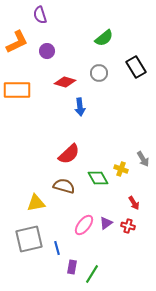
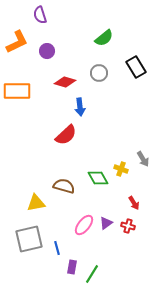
orange rectangle: moved 1 px down
red semicircle: moved 3 px left, 19 px up
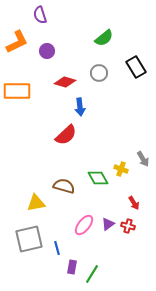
purple triangle: moved 2 px right, 1 px down
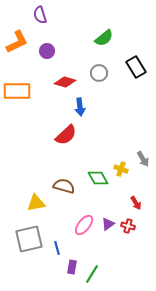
red arrow: moved 2 px right
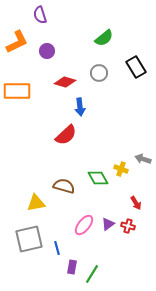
gray arrow: rotated 140 degrees clockwise
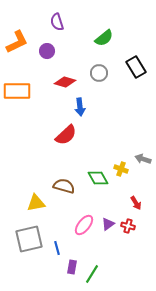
purple semicircle: moved 17 px right, 7 px down
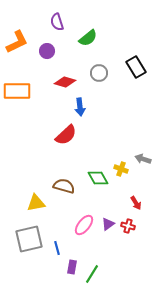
green semicircle: moved 16 px left
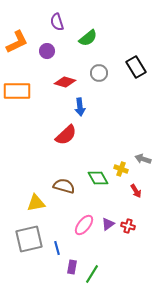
red arrow: moved 12 px up
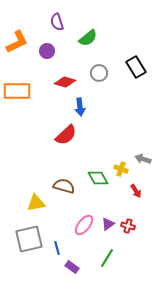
purple rectangle: rotated 64 degrees counterclockwise
green line: moved 15 px right, 16 px up
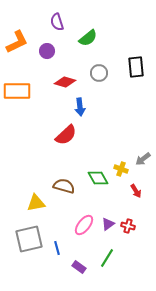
black rectangle: rotated 25 degrees clockwise
gray arrow: rotated 56 degrees counterclockwise
purple rectangle: moved 7 px right
